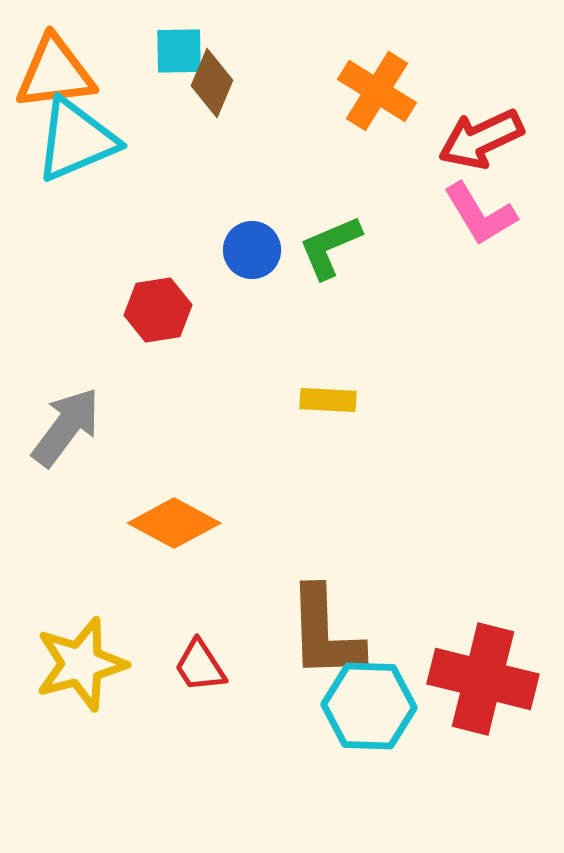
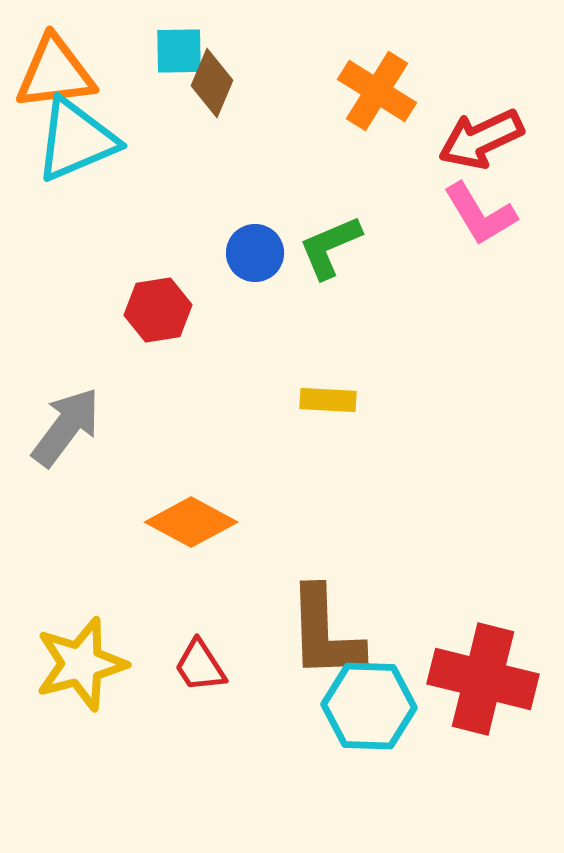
blue circle: moved 3 px right, 3 px down
orange diamond: moved 17 px right, 1 px up
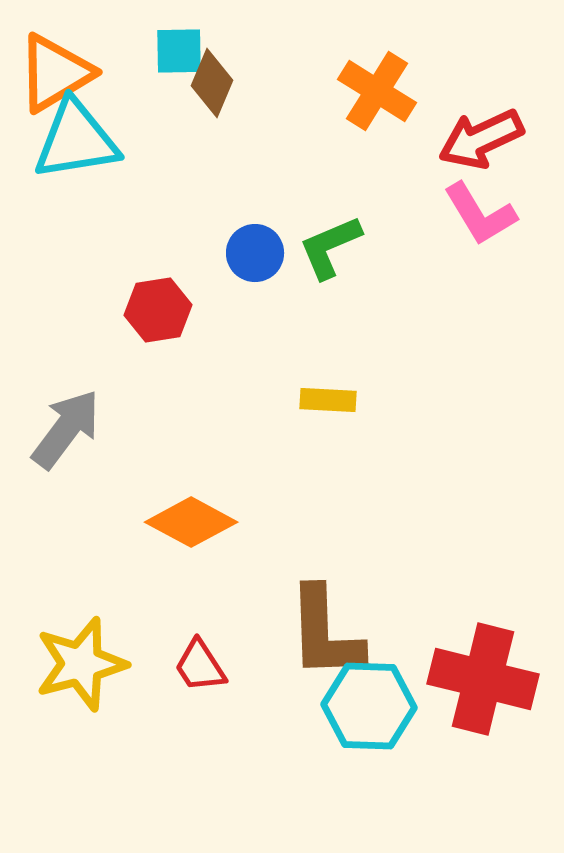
orange triangle: rotated 24 degrees counterclockwise
cyan triangle: rotated 14 degrees clockwise
gray arrow: moved 2 px down
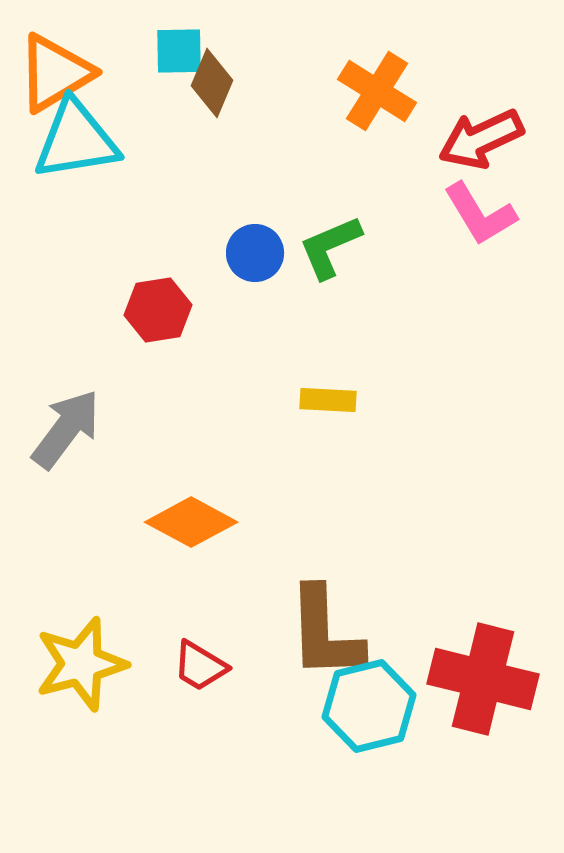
red trapezoid: rotated 26 degrees counterclockwise
cyan hexagon: rotated 16 degrees counterclockwise
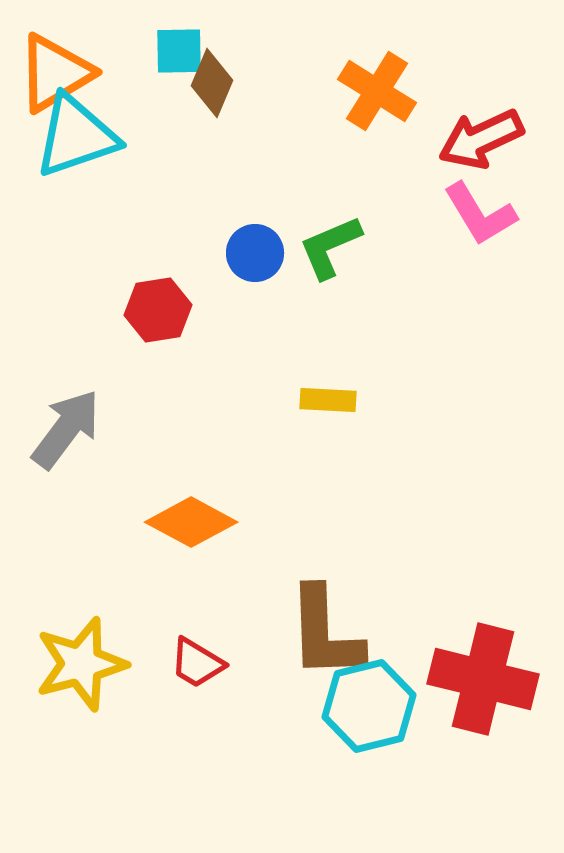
cyan triangle: moved 4 px up; rotated 10 degrees counterclockwise
red trapezoid: moved 3 px left, 3 px up
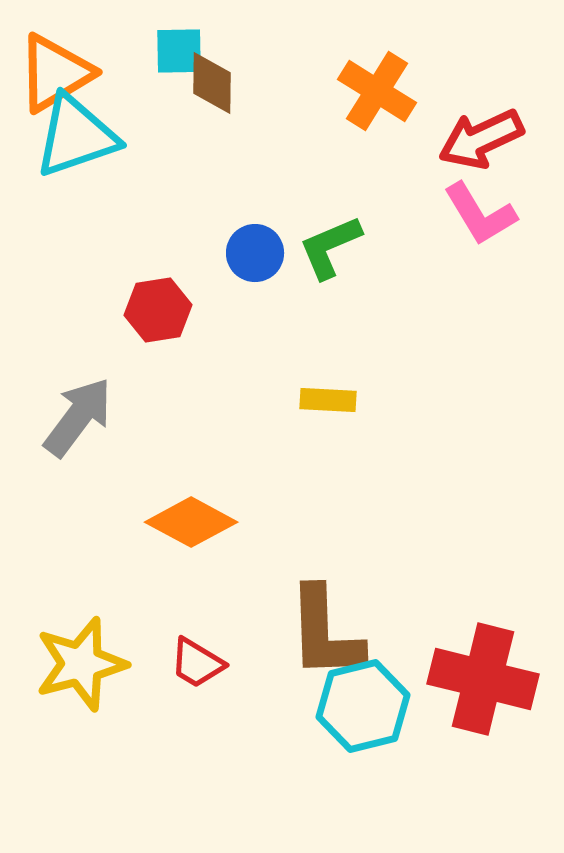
brown diamond: rotated 22 degrees counterclockwise
gray arrow: moved 12 px right, 12 px up
cyan hexagon: moved 6 px left
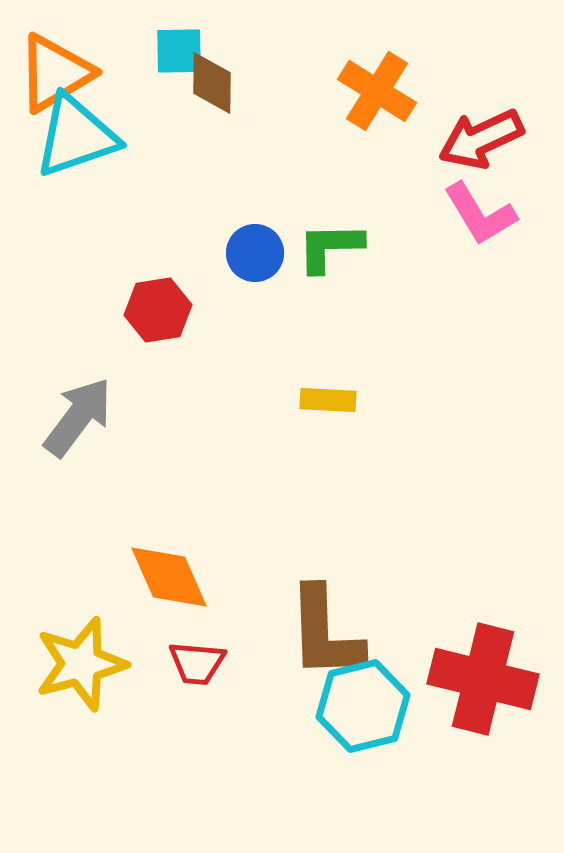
green L-shape: rotated 22 degrees clockwise
orange diamond: moved 22 px left, 55 px down; rotated 38 degrees clockwise
red trapezoid: rotated 26 degrees counterclockwise
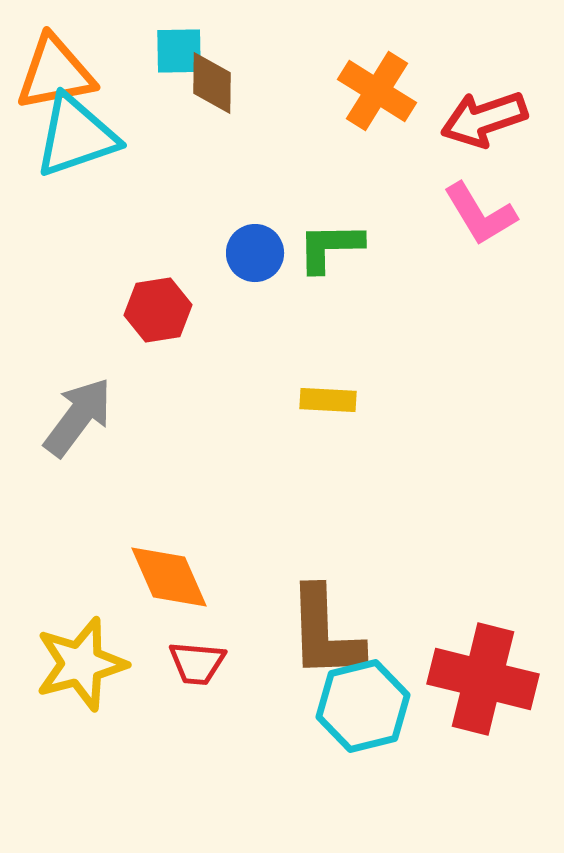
orange triangle: rotated 20 degrees clockwise
red arrow: moved 3 px right, 20 px up; rotated 6 degrees clockwise
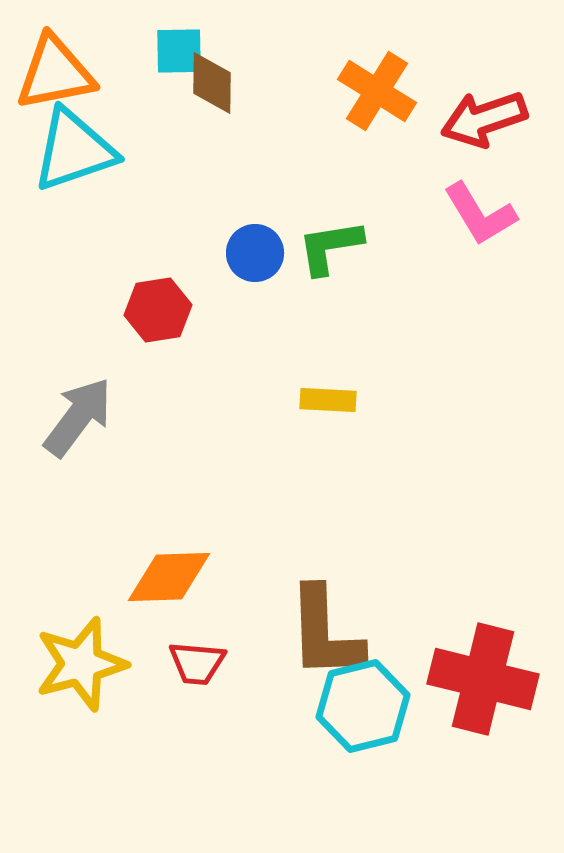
cyan triangle: moved 2 px left, 14 px down
green L-shape: rotated 8 degrees counterclockwise
orange diamond: rotated 68 degrees counterclockwise
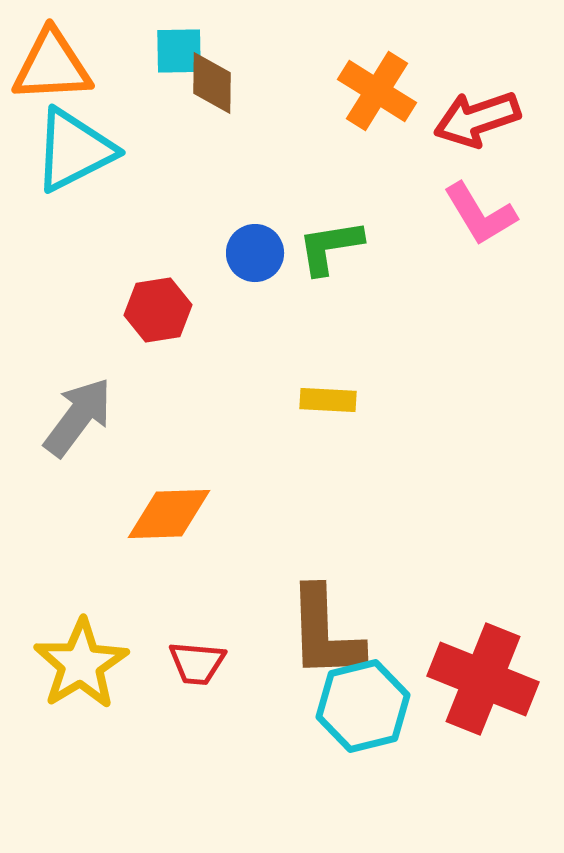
orange triangle: moved 3 px left, 7 px up; rotated 8 degrees clockwise
red arrow: moved 7 px left
cyan triangle: rotated 8 degrees counterclockwise
orange diamond: moved 63 px up
yellow star: rotated 16 degrees counterclockwise
red cross: rotated 8 degrees clockwise
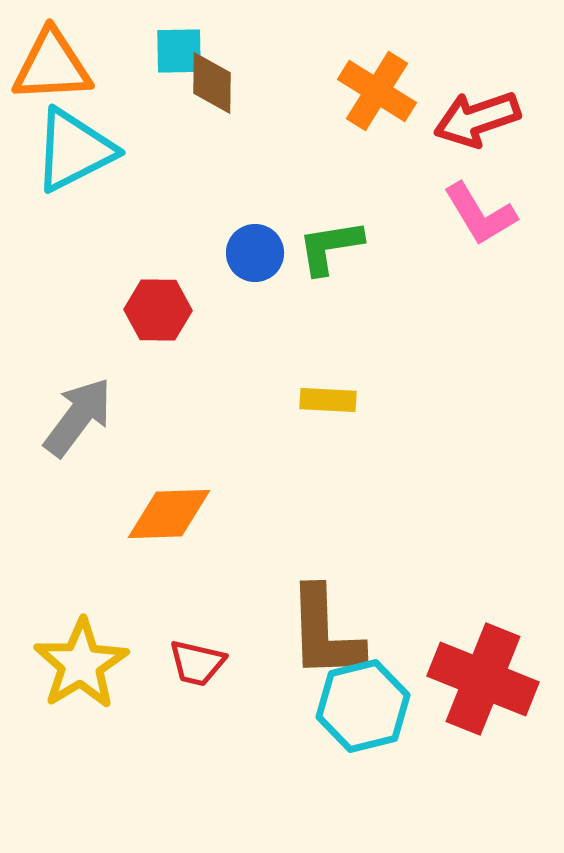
red hexagon: rotated 10 degrees clockwise
red trapezoid: rotated 8 degrees clockwise
